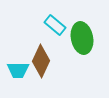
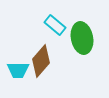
brown diamond: rotated 16 degrees clockwise
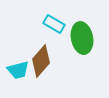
cyan rectangle: moved 1 px left, 1 px up; rotated 10 degrees counterclockwise
cyan trapezoid: rotated 15 degrees counterclockwise
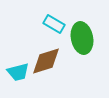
brown diamond: moved 5 px right; rotated 32 degrees clockwise
cyan trapezoid: moved 2 px down
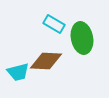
brown diamond: rotated 20 degrees clockwise
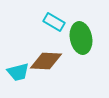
cyan rectangle: moved 2 px up
green ellipse: moved 1 px left
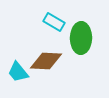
green ellipse: rotated 12 degrees clockwise
cyan trapezoid: rotated 65 degrees clockwise
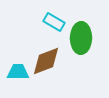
brown diamond: rotated 24 degrees counterclockwise
cyan trapezoid: rotated 130 degrees clockwise
